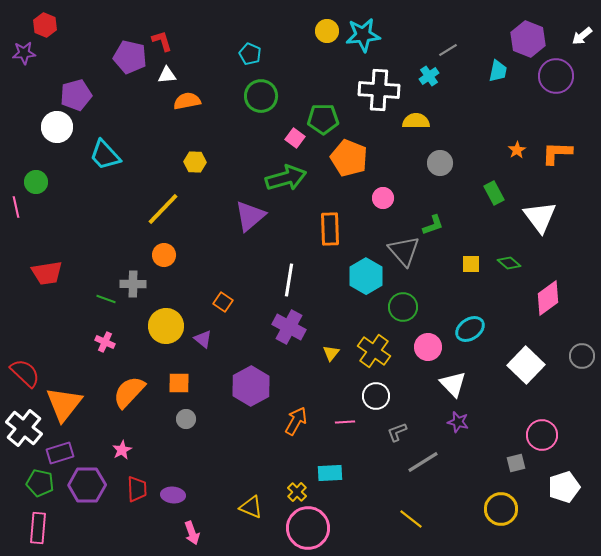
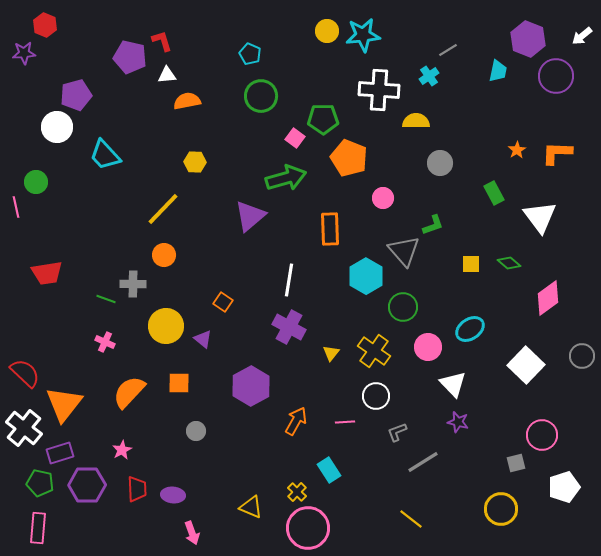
gray circle at (186, 419): moved 10 px right, 12 px down
cyan rectangle at (330, 473): moved 1 px left, 3 px up; rotated 60 degrees clockwise
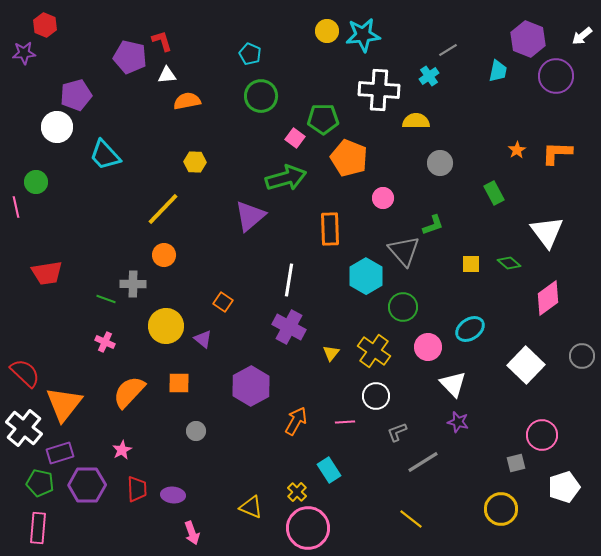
white triangle at (540, 217): moved 7 px right, 15 px down
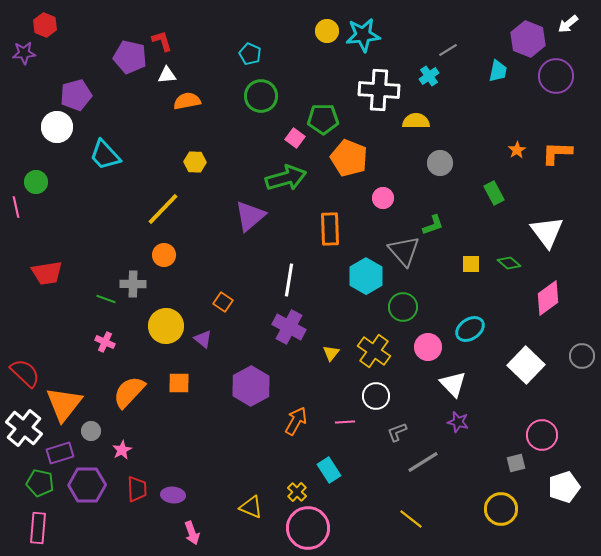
white arrow at (582, 36): moved 14 px left, 12 px up
gray circle at (196, 431): moved 105 px left
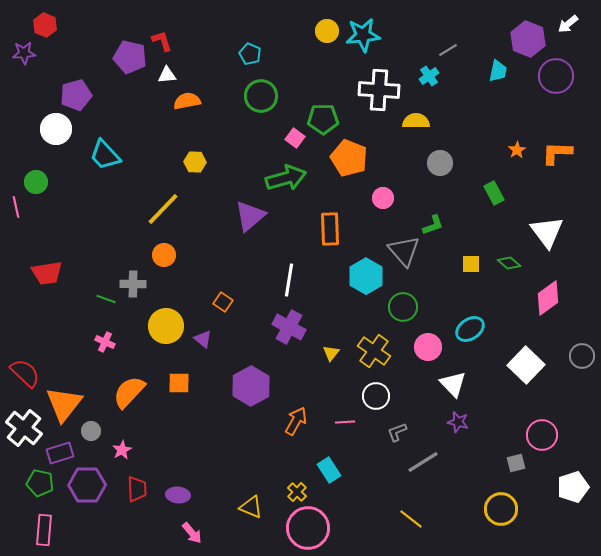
white circle at (57, 127): moved 1 px left, 2 px down
white pentagon at (564, 487): moved 9 px right
purple ellipse at (173, 495): moved 5 px right
pink rectangle at (38, 528): moved 6 px right, 2 px down
pink arrow at (192, 533): rotated 20 degrees counterclockwise
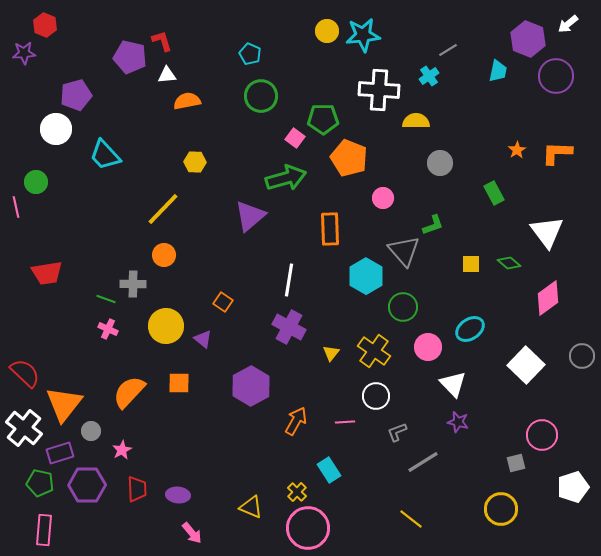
pink cross at (105, 342): moved 3 px right, 13 px up
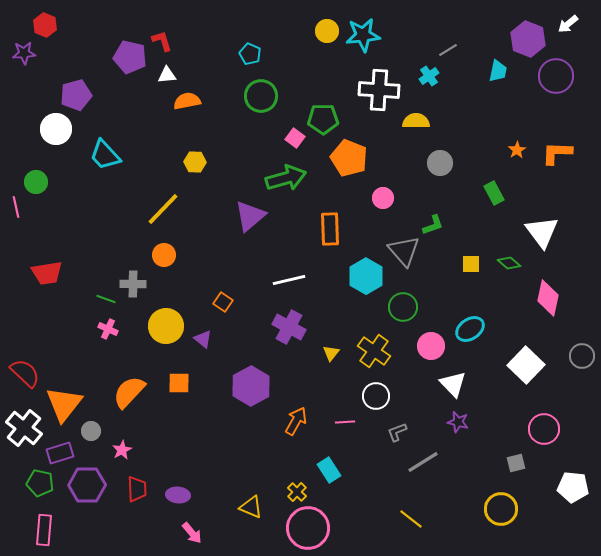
white triangle at (547, 232): moved 5 px left
white line at (289, 280): rotated 68 degrees clockwise
pink diamond at (548, 298): rotated 42 degrees counterclockwise
pink circle at (428, 347): moved 3 px right, 1 px up
pink circle at (542, 435): moved 2 px right, 6 px up
white pentagon at (573, 487): rotated 24 degrees clockwise
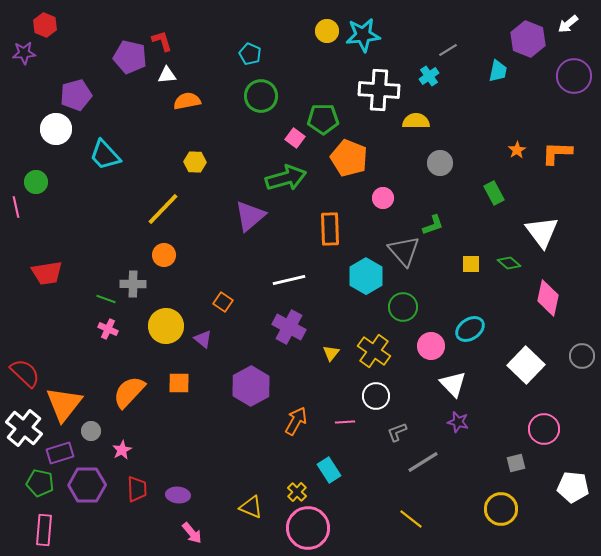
purple circle at (556, 76): moved 18 px right
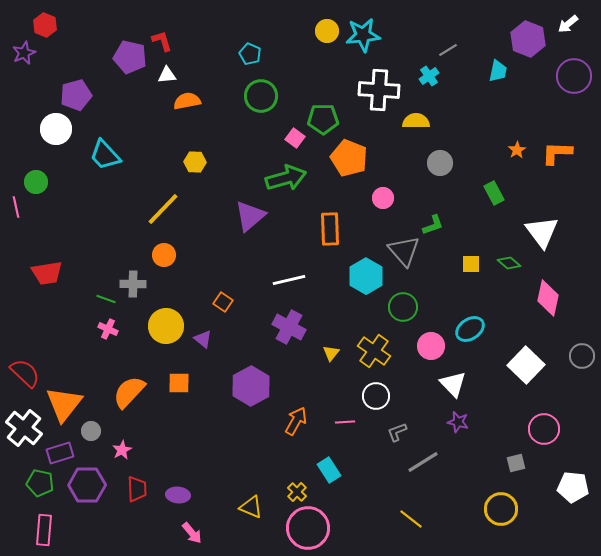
purple star at (24, 53): rotated 20 degrees counterclockwise
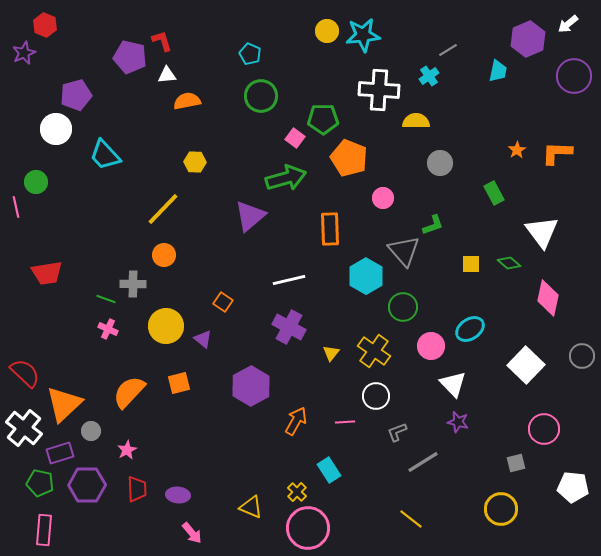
purple hexagon at (528, 39): rotated 16 degrees clockwise
orange square at (179, 383): rotated 15 degrees counterclockwise
orange triangle at (64, 404): rotated 9 degrees clockwise
pink star at (122, 450): moved 5 px right
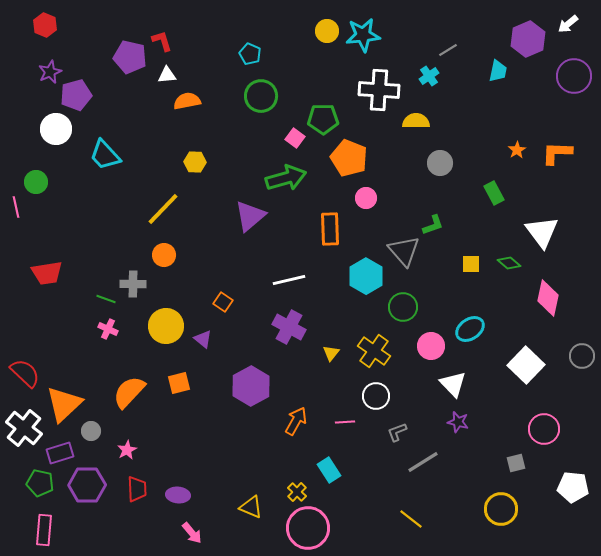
purple star at (24, 53): moved 26 px right, 19 px down
pink circle at (383, 198): moved 17 px left
